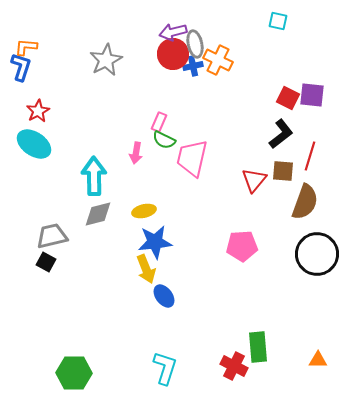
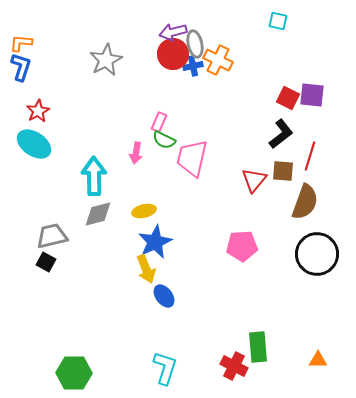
orange L-shape: moved 5 px left, 4 px up
blue star: rotated 20 degrees counterclockwise
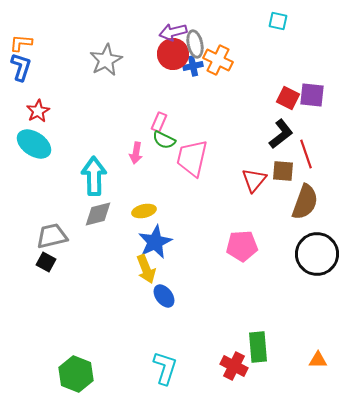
red line: moved 4 px left, 2 px up; rotated 36 degrees counterclockwise
green hexagon: moved 2 px right, 1 px down; rotated 20 degrees clockwise
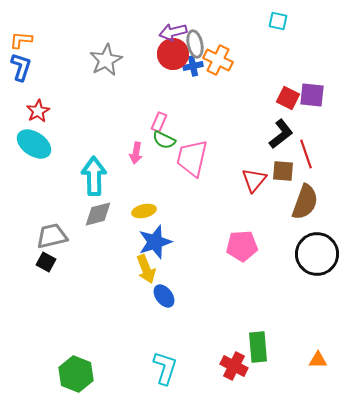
orange L-shape: moved 3 px up
blue star: rotated 8 degrees clockwise
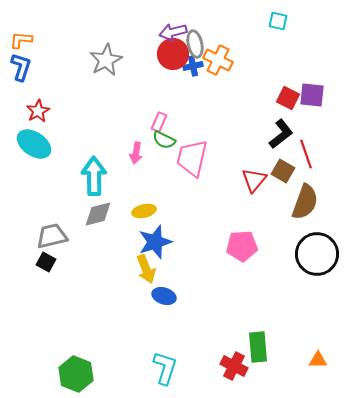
brown square: rotated 25 degrees clockwise
blue ellipse: rotated 35 degrees counterclockwise
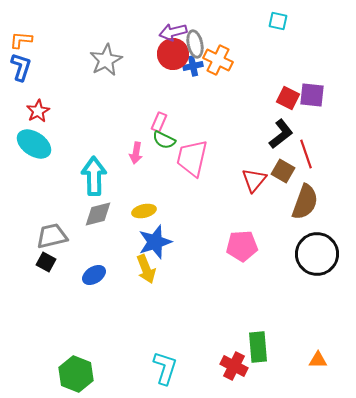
blue ellipse: moved 70 px left, 21 px up; rotated 50 degrees counterclockwise
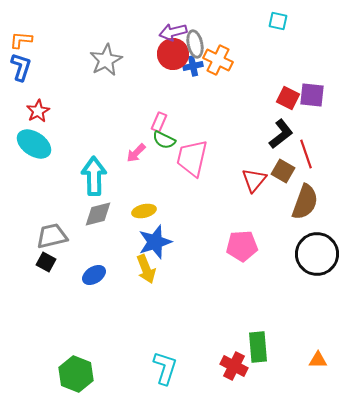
pink arrow: rotated 35 degrees clockwise
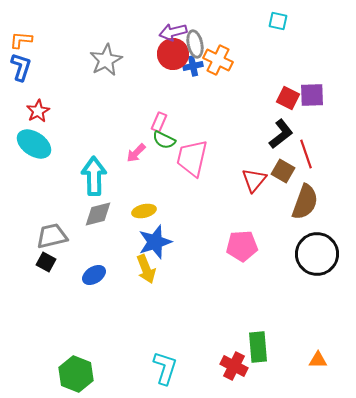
purple square: rotated 8 degrees counterclockwise
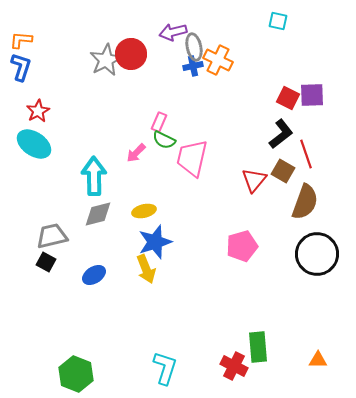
gray ellipse: moved 1 px left, 3 px down
red circle: moved 42 px left
pink pentagon: rotated 12 degrees counterclockwise
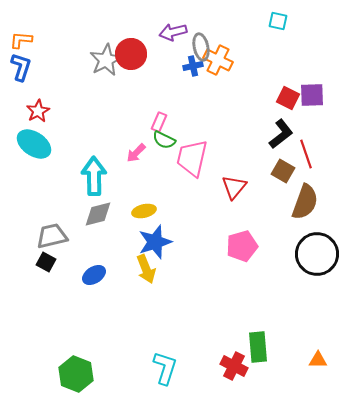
gray ellipse: moved 7 px right
red triangle: moved 20 px left, 7 px down
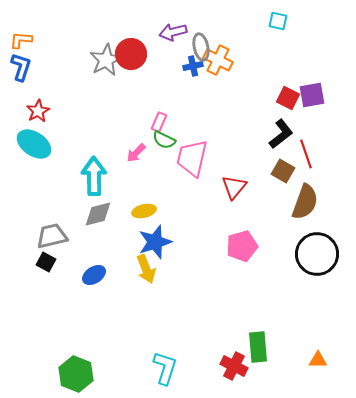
purple square: rotated 8 degrees counterclockwise
